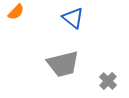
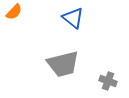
orange semicircle: moved 2 px left
gray cross: rotated 24 degrees counterclockwise
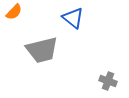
gray trapezoid: moved 21 px left, 14 px up
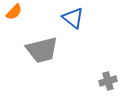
gray cross: rotated 36 degrees counterclockwise
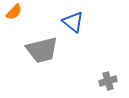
blue triangle: moved 4 px down
